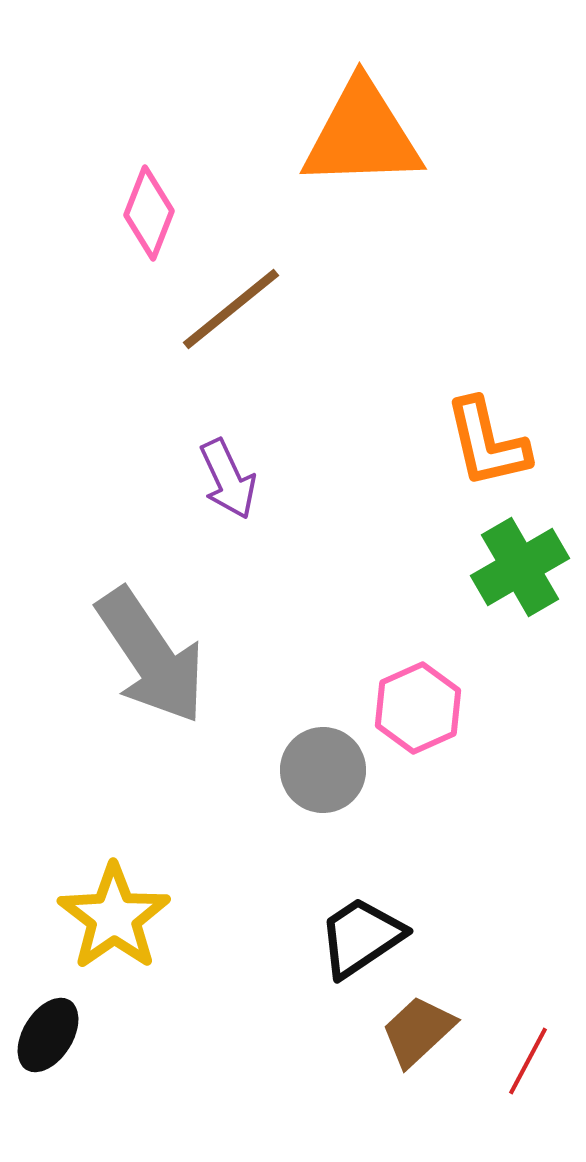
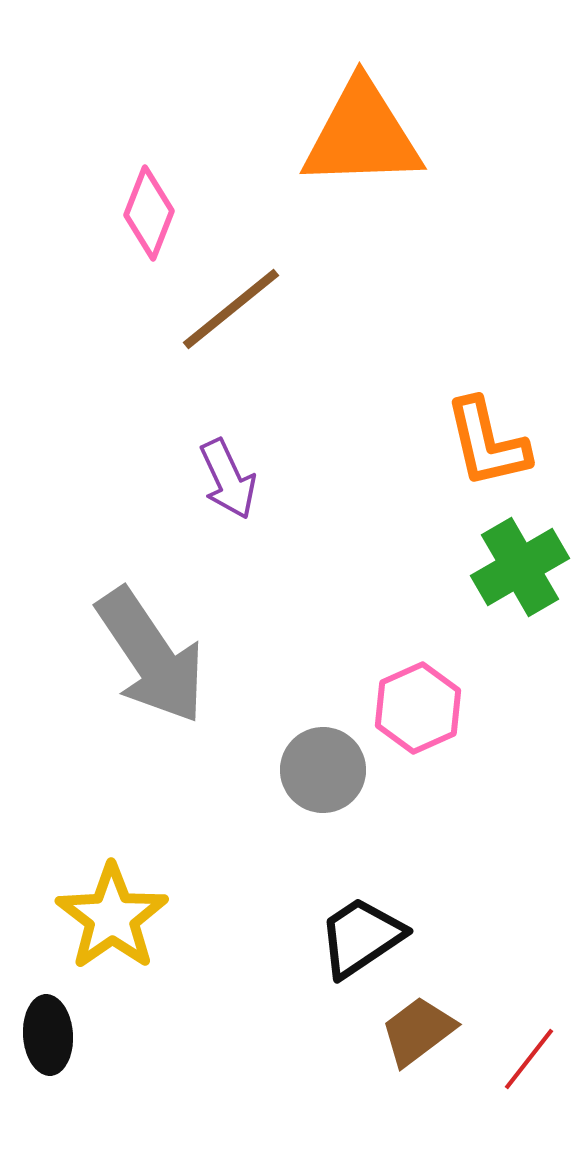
yellow star: moved 2 px left
brown trapezoid: rotated 6 degrees clockwise
black ellipse: rotated 36 degrees counterclockwise
red line: moved 1 px right, 2 px up; rotated 10 degrees clockwise
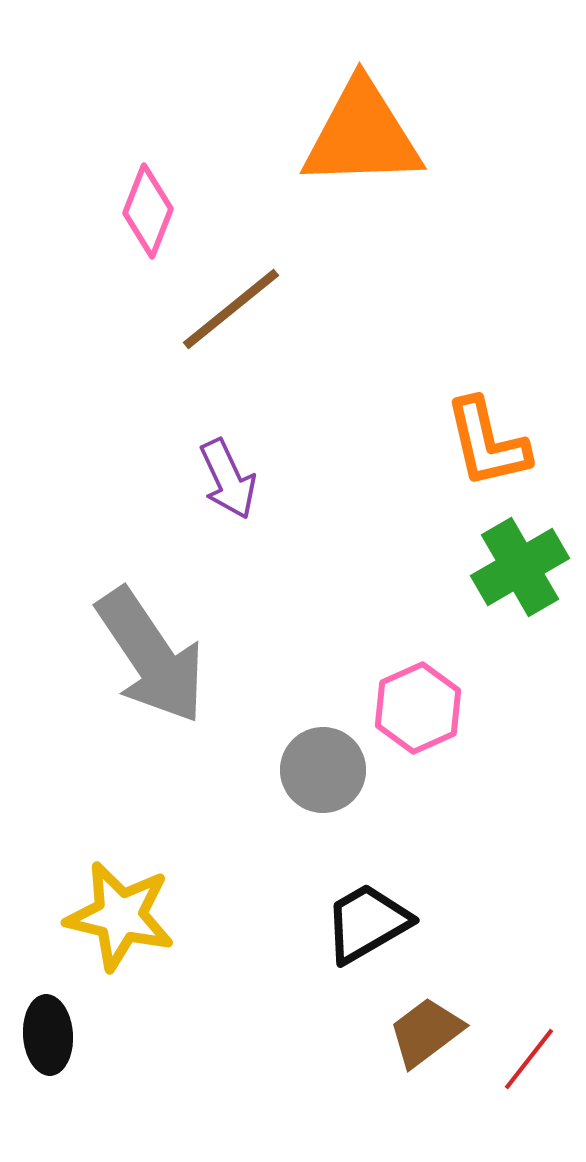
pink diamond: moved 1 px left, 2 px up
yellow star: moved 8 px right, 1 px up; rotated 24 degrees counterclockwise
black trapezoid: moved 6 px right, 14 px up; rotated 4 degrees clockwise
brown trapezoid: moved 8 px right, 1 px down
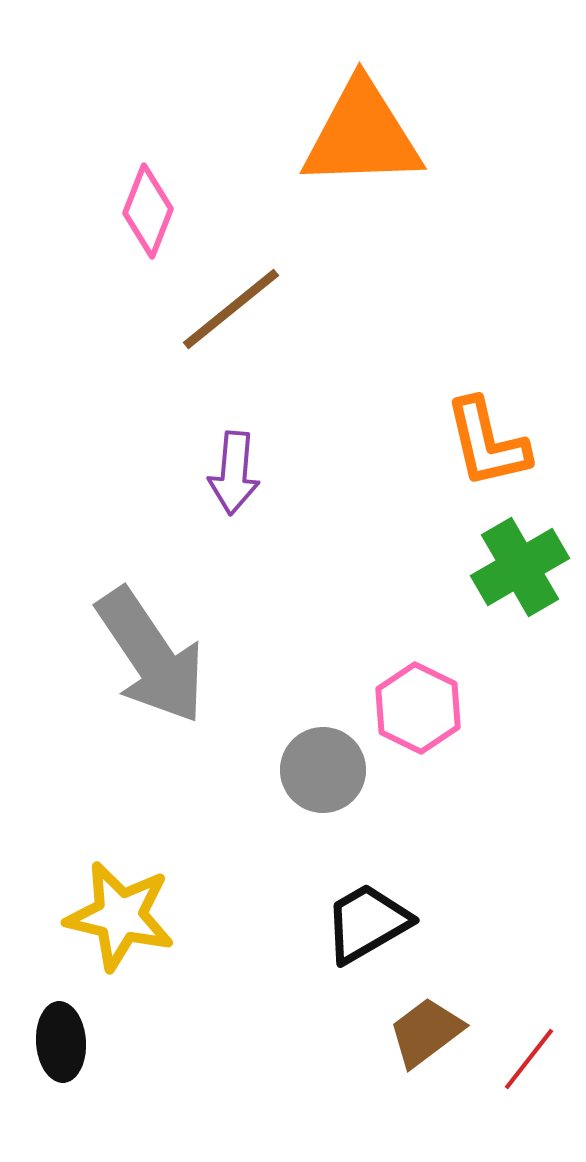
purple arrow: moved 6 px right, 6 px up; rotated 30 degrees clockwise
pink hexagon: rotated 10 degrees counterclockwise
black ellipse: moved 13 px right, 7 px down
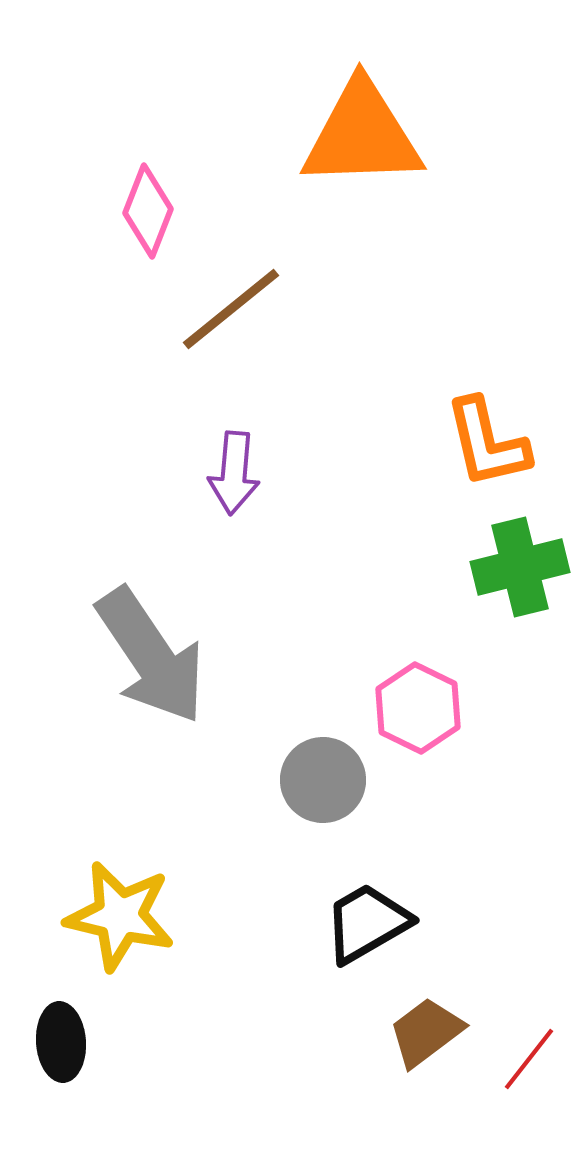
green cross: rotated 16 degrees clockwise
gray circle: moved 10 px down
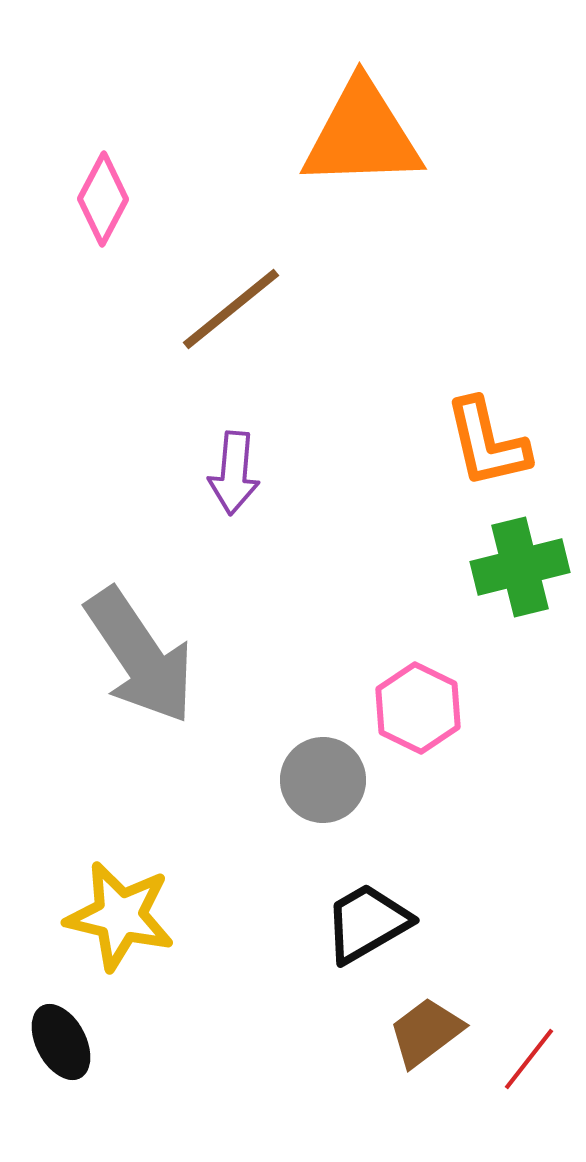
pink diamond: moved 45 px left, 12 px up; rotated 6 degrees clockwise
gray arrow: moved 11 px left
black ellipse: rotated 24 degrees counterclockwise
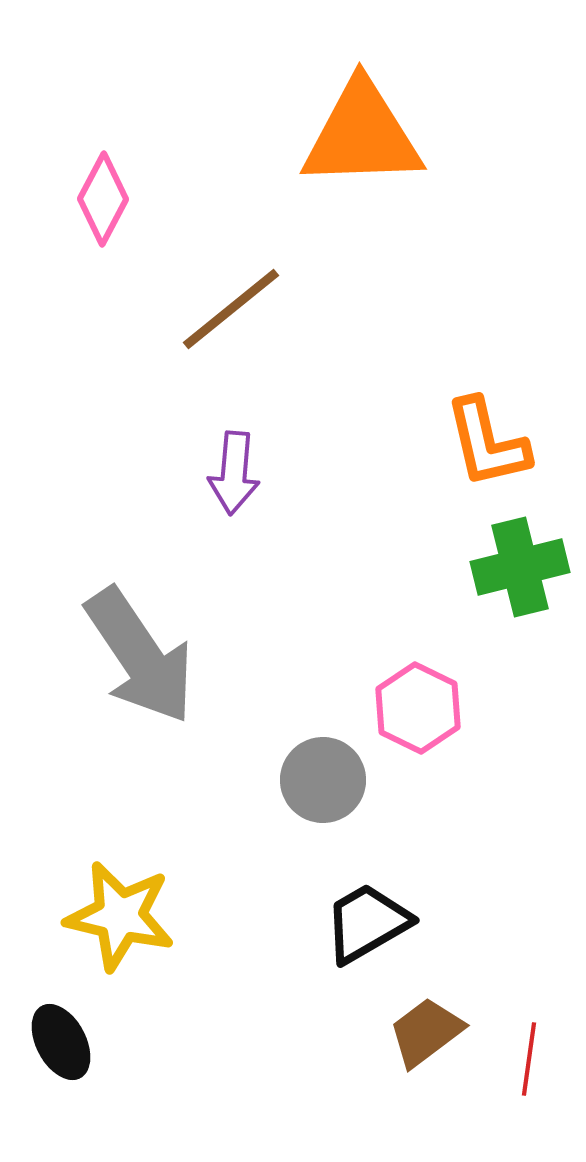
red line: rotated 30 degrees counterclockwise
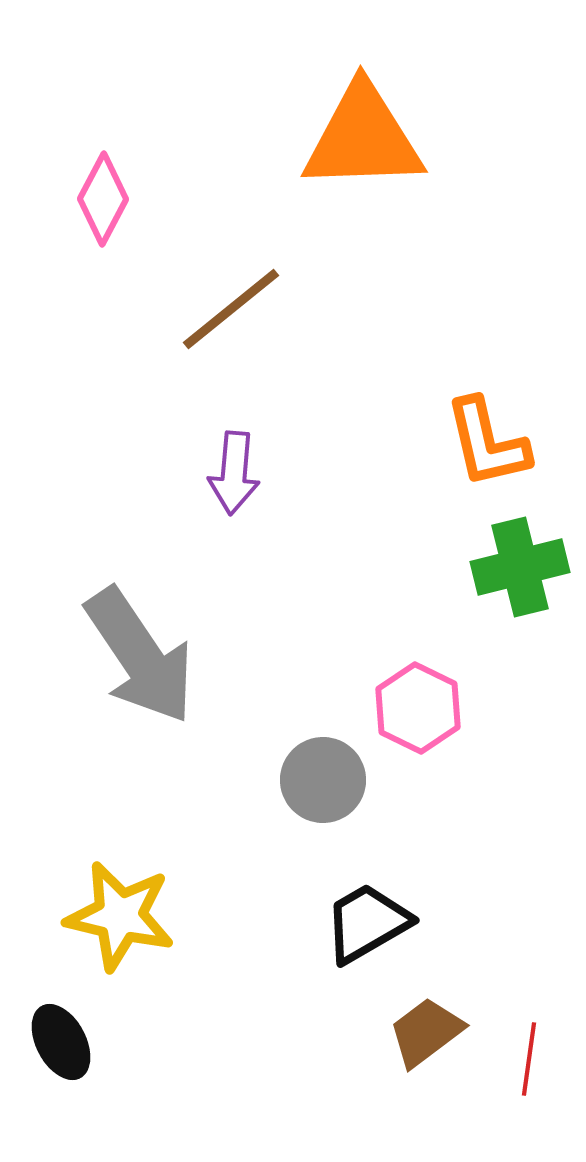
orange triangle: moved 1 px right, 3 px down
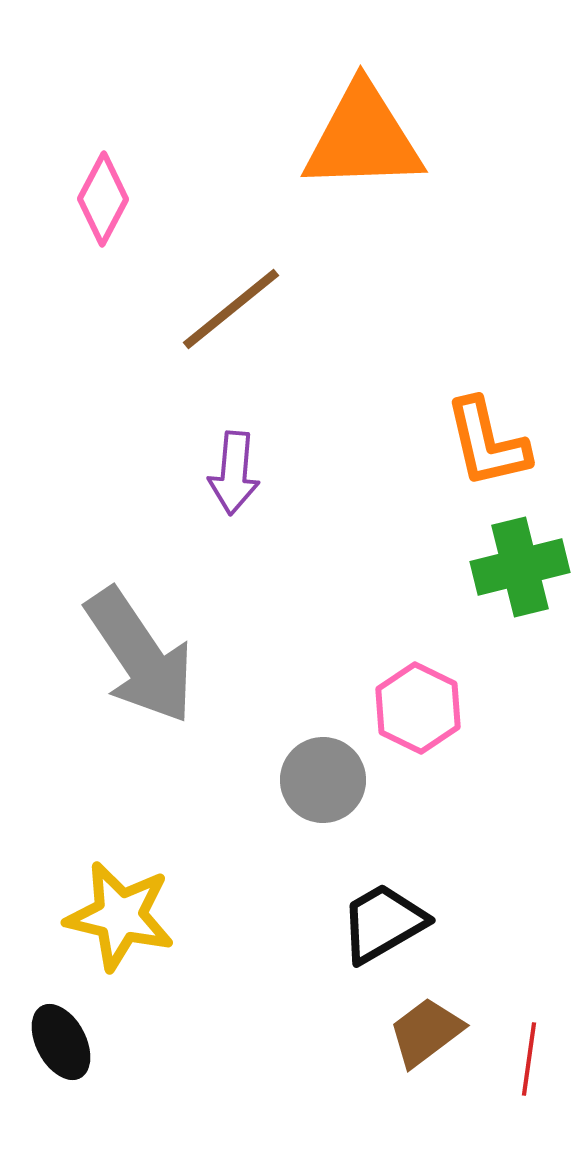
black trapezoid: moved 16 px right
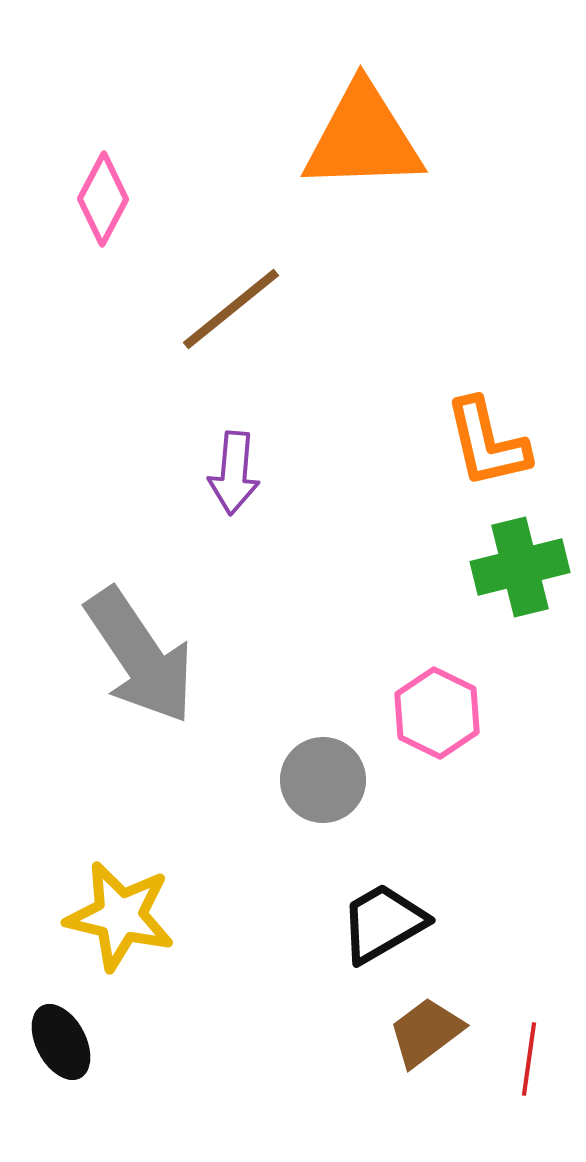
pink hexagon: moved 19 px right, 5 px down
